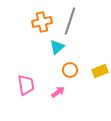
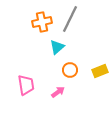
gray line: moved 2 px up; rotated 8 degrees clockwise
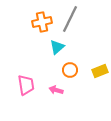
pink arrow: moved 2 px left, 2 px up; rotated 128 degrees counterclockwise
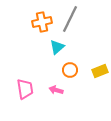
pink trapezoid: moved 1 px left, 4 px down
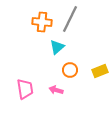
orange cross: rotated 18 degrees clockwise
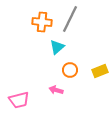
pink trapezoid: moved 6 px left, 11 px down; rotated 85 degrees clockwise
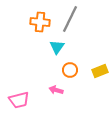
orange cross: moved 2 px left
cyan triangle: rotated 14 degrees counterclockwise
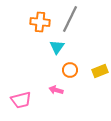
pink trapezoid: moved 2 px right
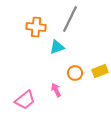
orange cross: moved 4 px left, 5 px down
cyan triangle: rotated 35 degrees clockwise
orange circle: moved 5 px right, 3 px down
pink arrow: rotated 48 degrees clockwise
pink trapezoid: moved 4 px right; rotated 25 degrees counterclockwise
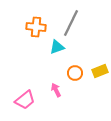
gray line: moved 1 px right, 4 px down
